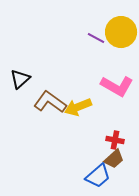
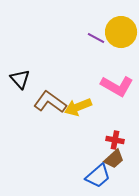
black triangle: rotated 30 degrees counterclockwise
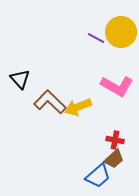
brown L-shape: rotated 8 degrees clockwise
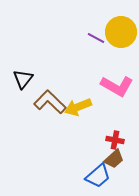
black triangle: moved 3 px right; rotated 20 degrees clockwise
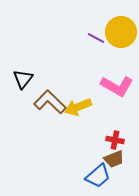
brown trapezoid: rotated 20 degrees clockwise
